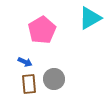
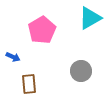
blue arrow: moved 12 px left, 5 px up
gray circle: moved 27 px right, 8 px up
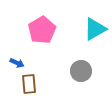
cyan triangle: moved 5 px right, 11 px down
blue arrow: moved 4 px right, 6 px down
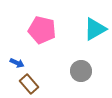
pink pentagon: rotated 28 degrees counterclockwise
brown rectangle: rotated 36 degrees counterclockwise
